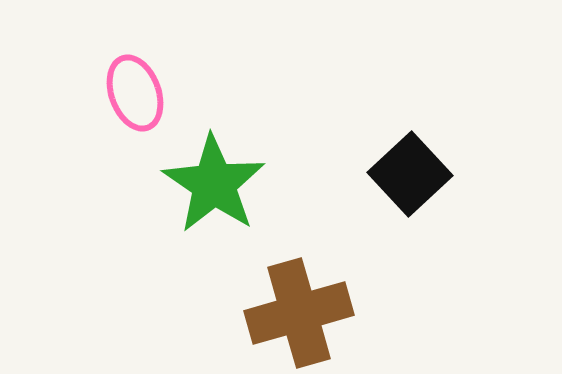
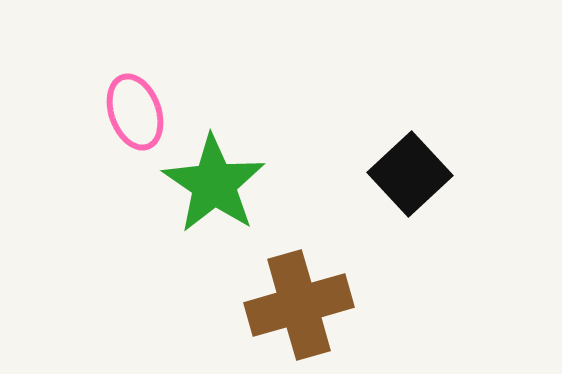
pink ellipse: moved 19 px down
brown cross: moved 8 px up
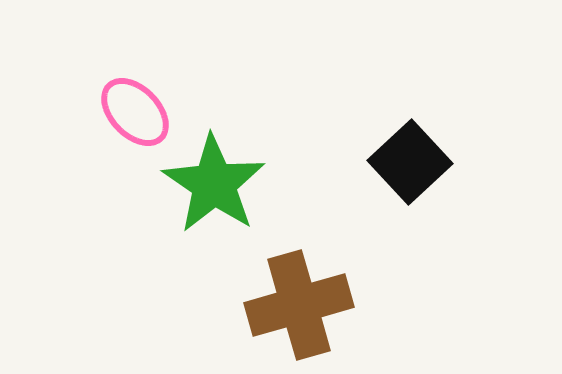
pink ellipse: rotated 24 degrees counterclockwise
black square: moved 12 px up
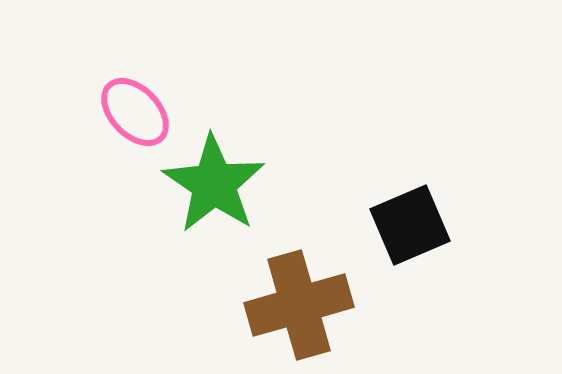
black square: moved 63 px down; rotated 20 degrees clockwise
